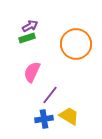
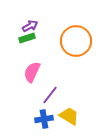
orange circle: moved 3 px up
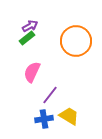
green rectangle: rotated 21 degrees counterclockwise
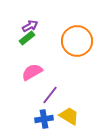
orange circle: moved 1 px right
pink semicircle: rotated 35 degrees clockwise
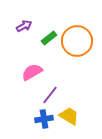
purple arrow: moved 6 px left
green rectangle: moved 22 px right
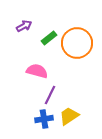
orange circle: moved 2 px down
pink semicircle: moved 5 px right, 1 px up; rotated 45 degrees clockwise
purple line: rotated 12 degrees counterclockwise
yellow trapezoid: rotated 65 degrees counterclockwise
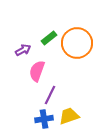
purple arrow: moved 1 px left, 24 px down
pink semicircle: rotated 85 degrees counterclockwise
yellow trapezoid: rotated 15 degrees clockwise
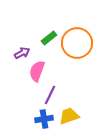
purple arrow: moved 1 px left, 3 px down
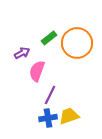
blue cross: moved 4 px right, 1 px up
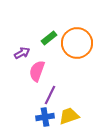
blue cross: moved 3 px left, 1 px up
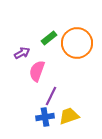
purple line: moved 1 px right, 1 px down
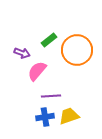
green rectangle: moved 2 px down
orange circle: moved 7 px down
purple arrow: rotated 49 degrees clockwise
pink semicircle: rotated 20 degrees clockwise
purple line: rotated 60 degrees clockwise
